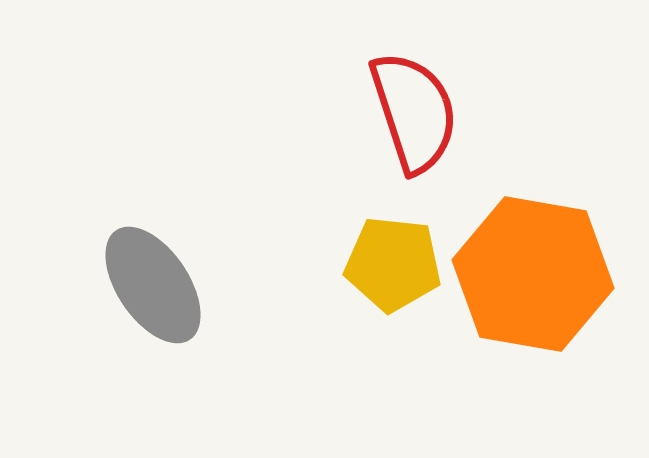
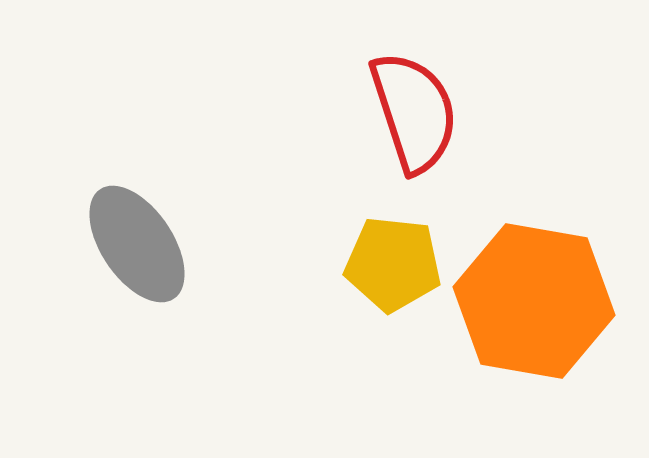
orange hexagon: moved 1 px right, 27 px down
gray ellipse: moved 16 px left, 41 px up
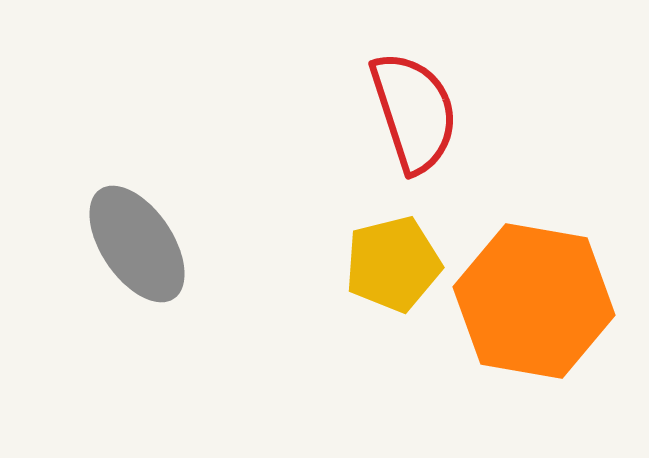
yellow pentagon: rotated 20 degrees counterclockwise
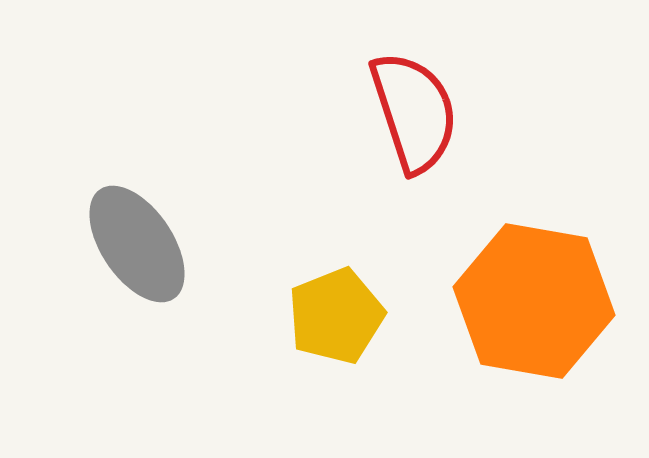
yellow pentagon: moved 57 px left, 52 px down; rotated 8 degrees counterclockwise
